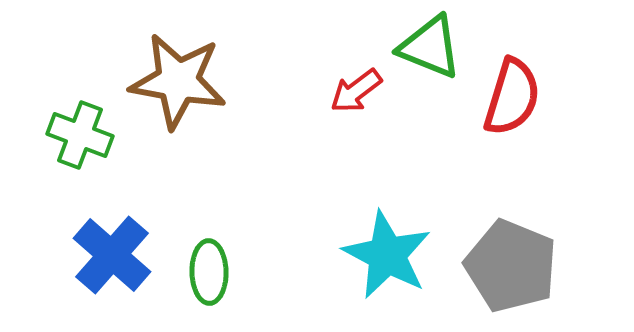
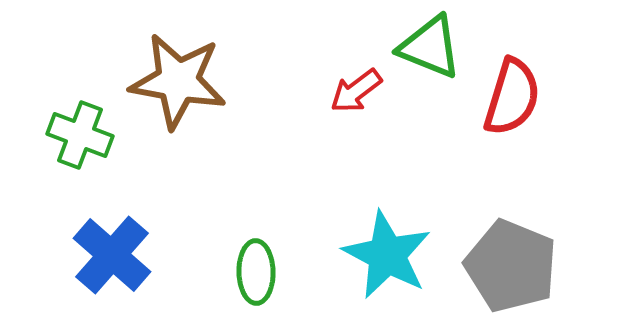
green ellipse: moved 47 px right
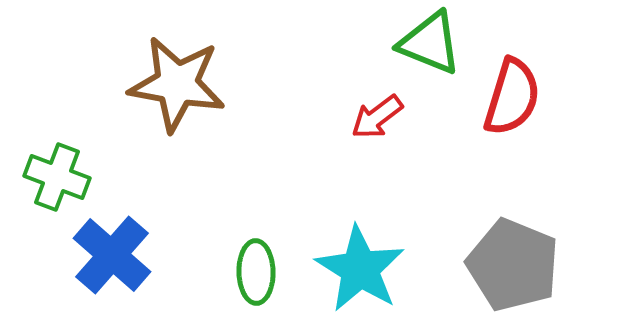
green triangle: moved 4 px up
brown star: moved 1 px left, 3 px down
red arrow: moved 21 px right, 26 px down
green cross: moved 23 px left, 42 px down
cyan star: moved 27 px left, 14 px down; rotated 4 degrees clockwise
gray pentagon: moved 2 px right, 1 px up
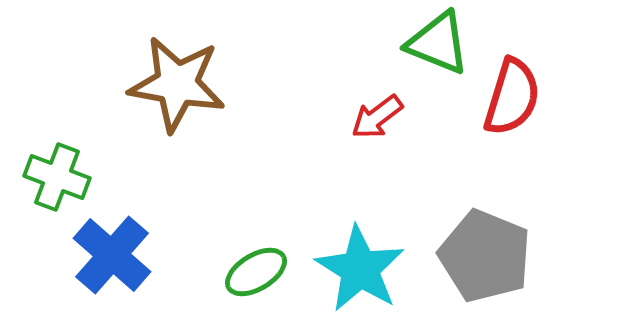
green triangle: moved 8 px right
gray pentagon: moved 28 px left, 9 px up
green ellipse: rotated 60 degrees clockwise
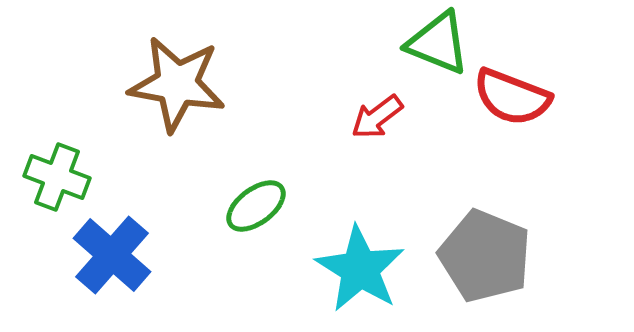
red semicircle: rotated 94 degrees clockwise
green ellipse: moved 66 px up; rotated 6 degrees counterclockwise
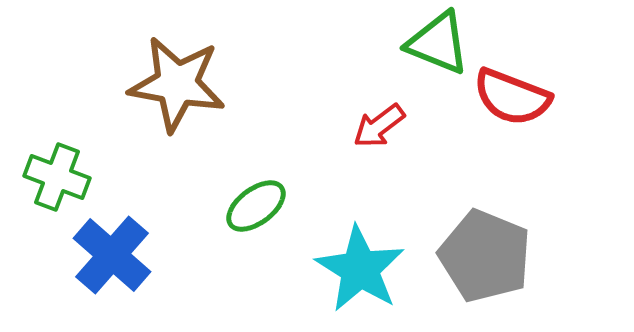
red arrow: moved 2 px right, 9 px down
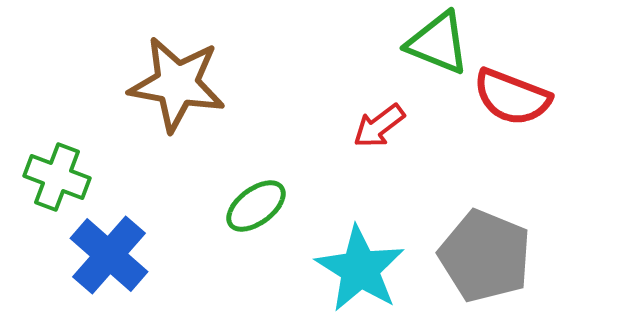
blue cross: moved 3 px left
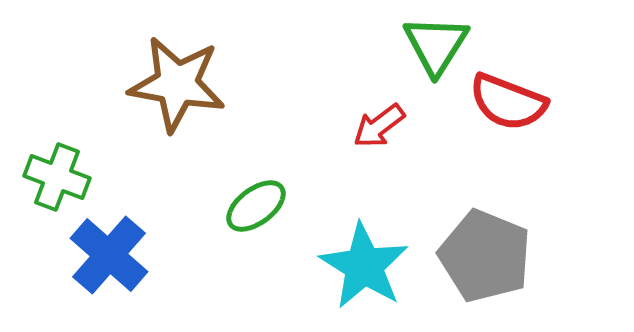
green triangle: moved 2 px left, 2 px down; rotated 40 degrees clockwise
red semicircle: moved 4 px left, 5 px down
cyan star: moved 4 px right, 3 px up
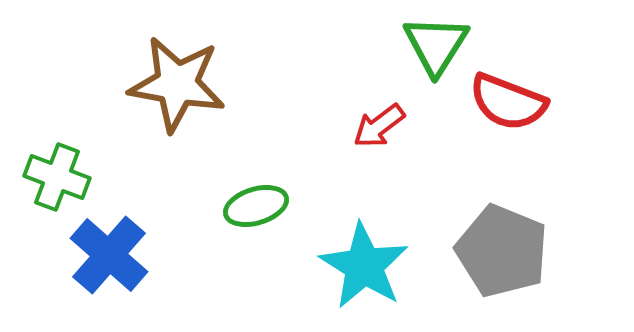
green ellipse: rotated 20 degrees clockwise
gray pentagon: moved 17 px right, 5 px up
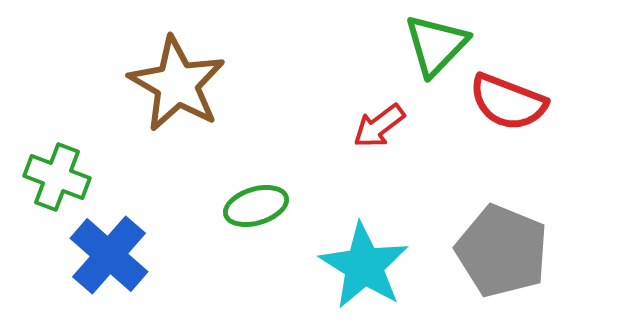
green triangle: rotated 12 degrees clockwise
brown star: rotated 20 degrees clockwise
